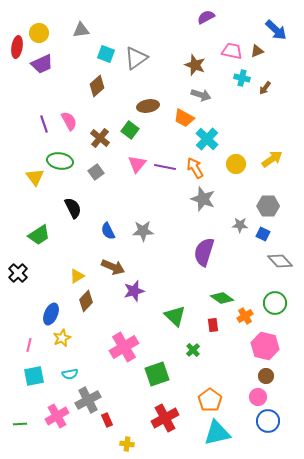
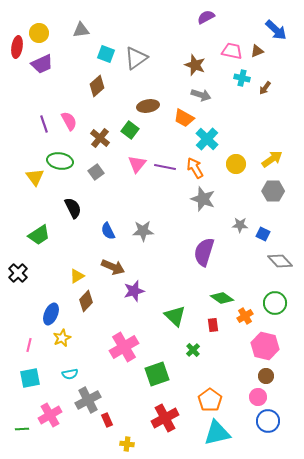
gray hexagon at (268, 206): moved 5 px right, 15 px up
cyan square at (34, 376): moved 4 px left, 2 px down
pink cross at (57, 416): moved 7 px left, 1 px up
green line at (20, 424): moved 2 px right, 5 px down
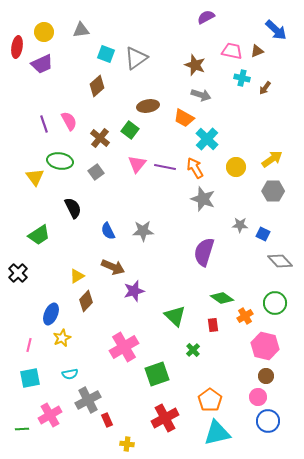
yellow circle at (39, 33): moved 5 px right, 1 px up
yellow circle at (236, 164): moved 3 px down
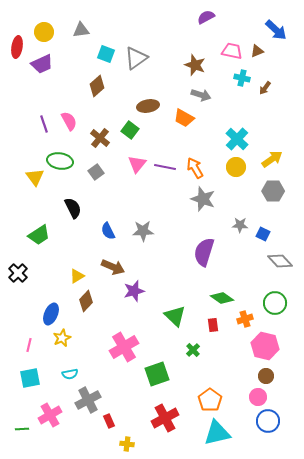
cyan cross at (207, 139): moved 30 px right
orange cross at (245, 316): moved 3 px down; rotated 14 degrees clockwise
red rectangle at (107, 420): moved 2 px right, 1 px down
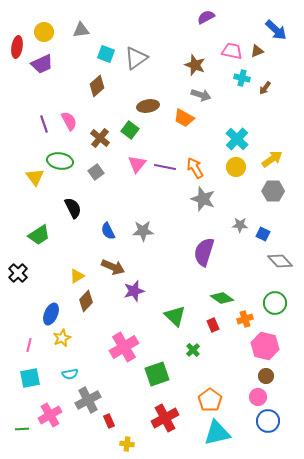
red rectangle at (213, 325): rotated 16 degrees counterclockwise
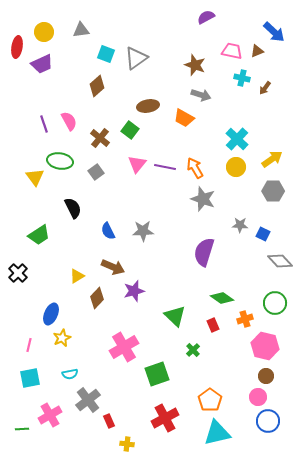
blue arrow at (276, 30): moved 2 px left, 2 px down
brown diamond at (86, 301): moved 11 px right, 3 px up
gray cross at (88, 400): rotated 10 degrees counterclockwise
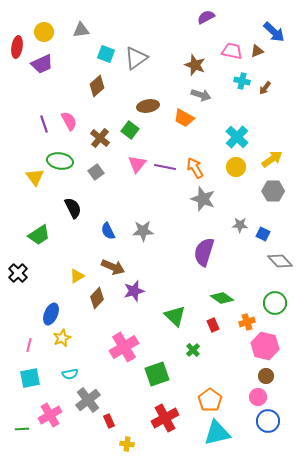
cyan cross at (242, 78): moved 3 px down
cyan cross at (237, 139): moved 2 px up
orange cross at (245, 319): moved 2 px right, 3 px down
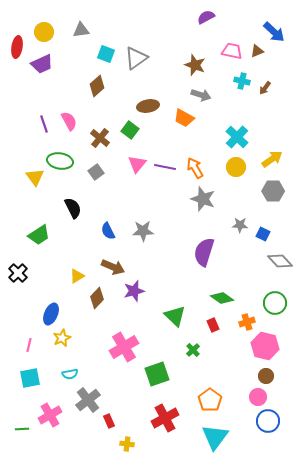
cyan triangle at (217, 433): moved 2 px left, 4 px down; rotated 40 degrees counterclockwise
